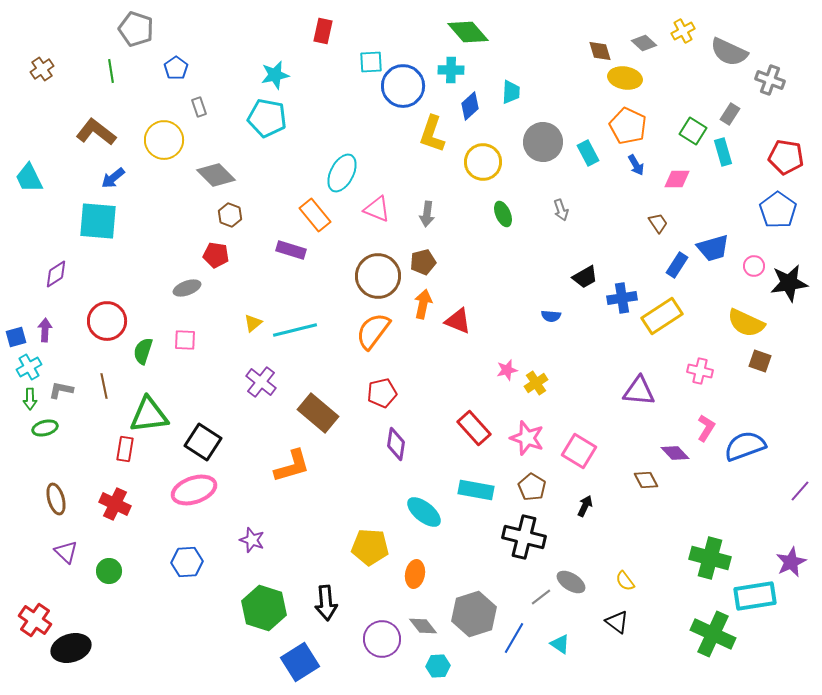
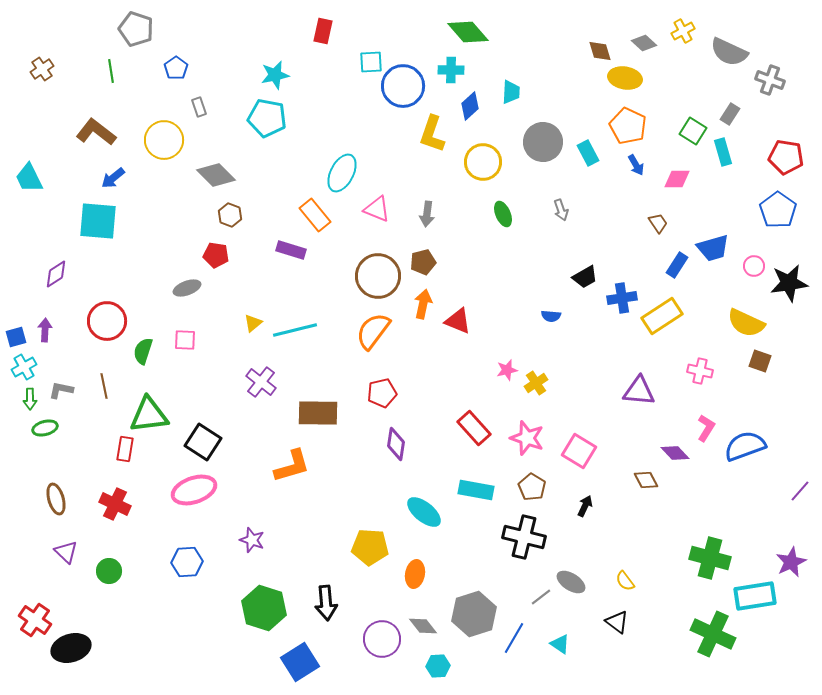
cyan cross at (29, 367): moved 5 px left
brown rectangle at (318, 413): rotated 39 degrees counterclockwise
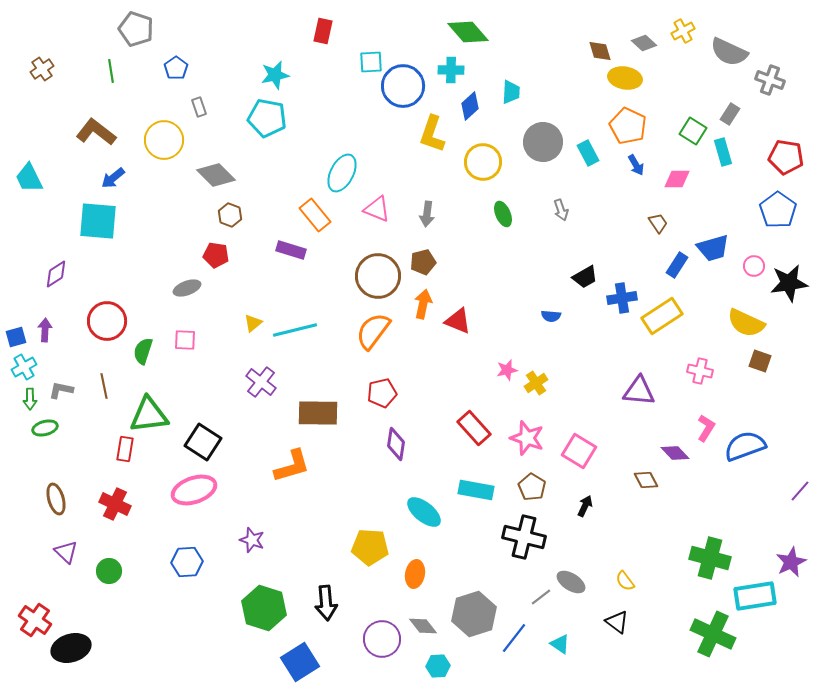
blue line at (514, 638): rotated 8 degrees clockwise
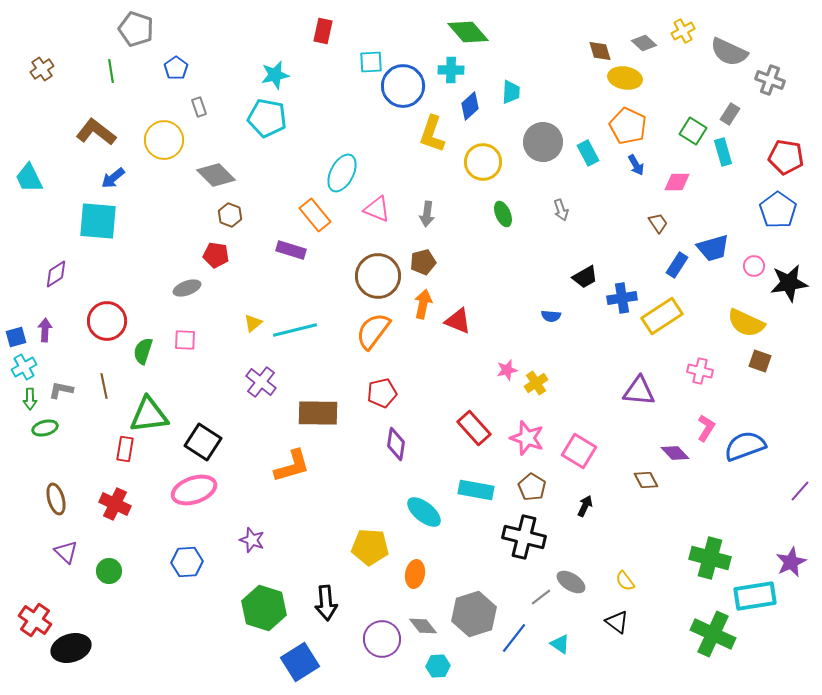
pink diamond at (677, 179): moved 3 px down
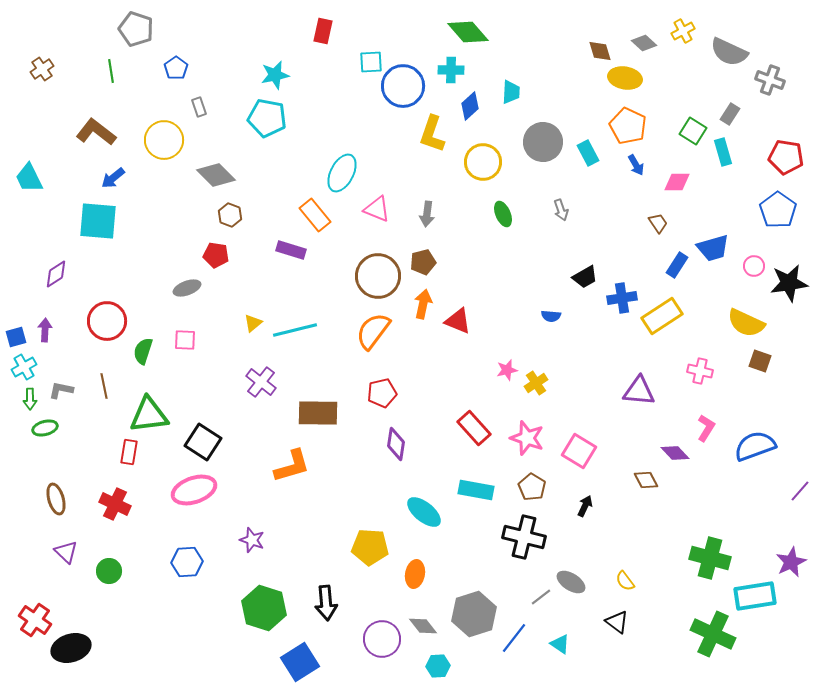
blue semicircle at (745, 446): moved 10 px right
red rectangle at (125, 449): moved 4 px right, 3 px down
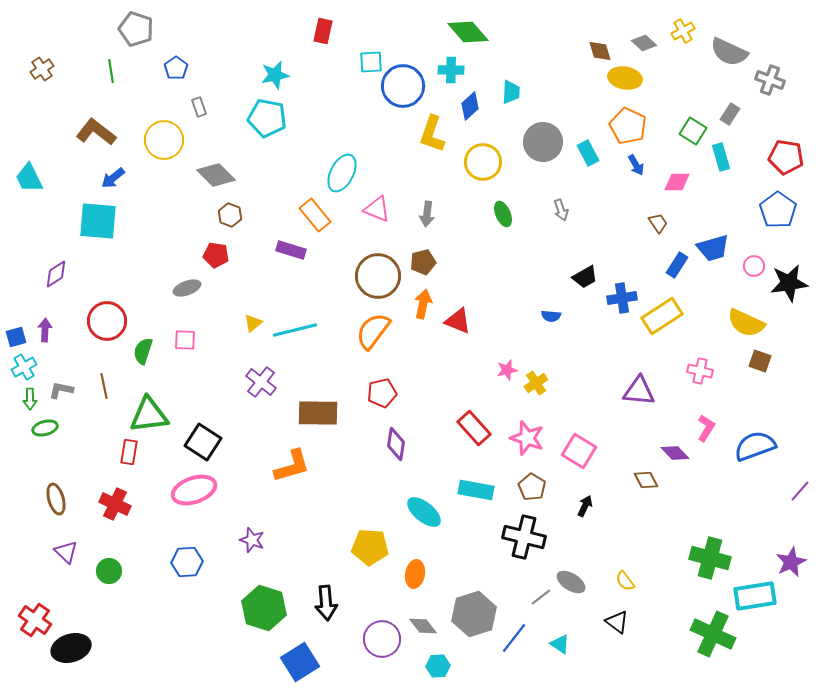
cyan rectangle at (723, 152): moved 2 px left, 5 px down
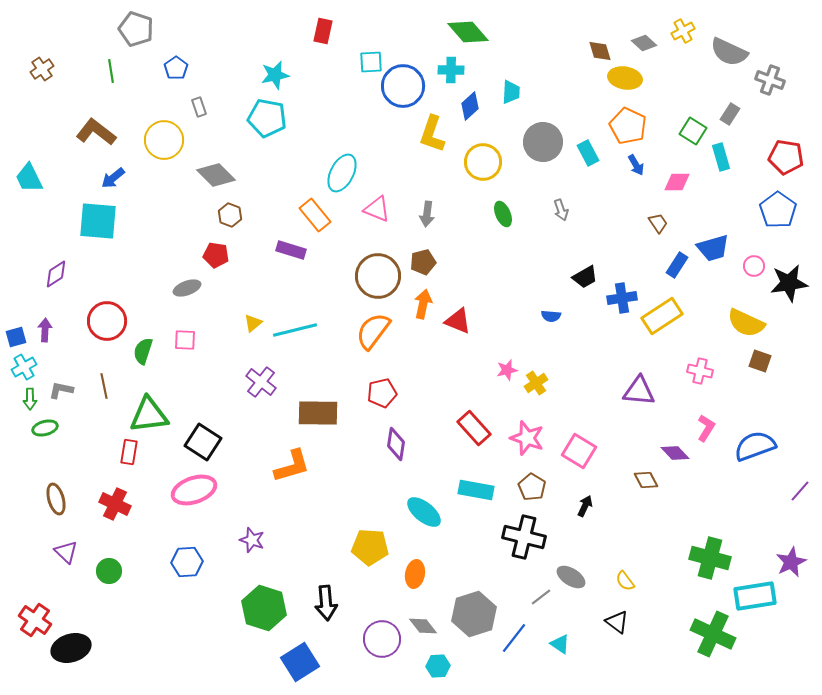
gray ellipse at (571, 582): moved 5 px up
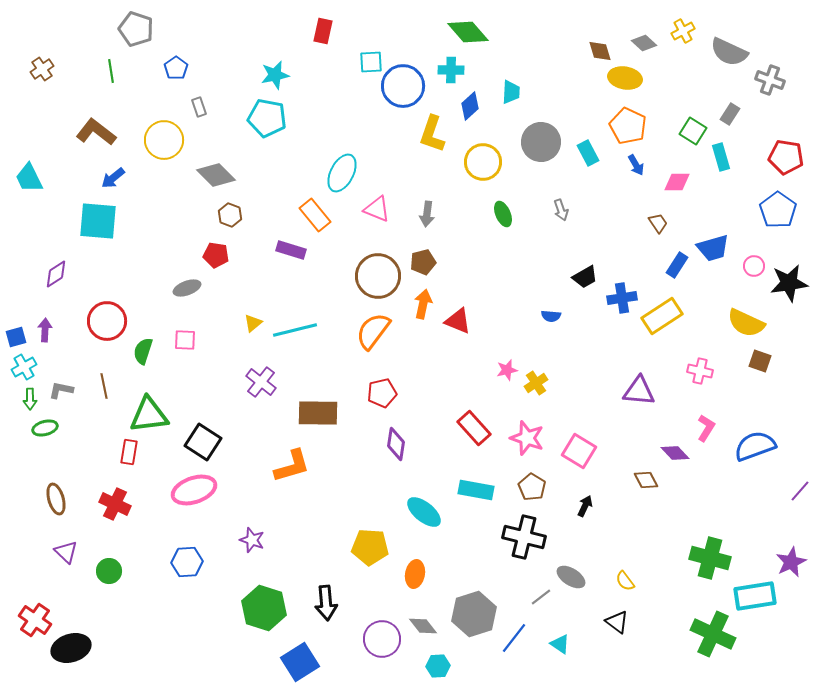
gray circle at (543, 142): moved 2 px left
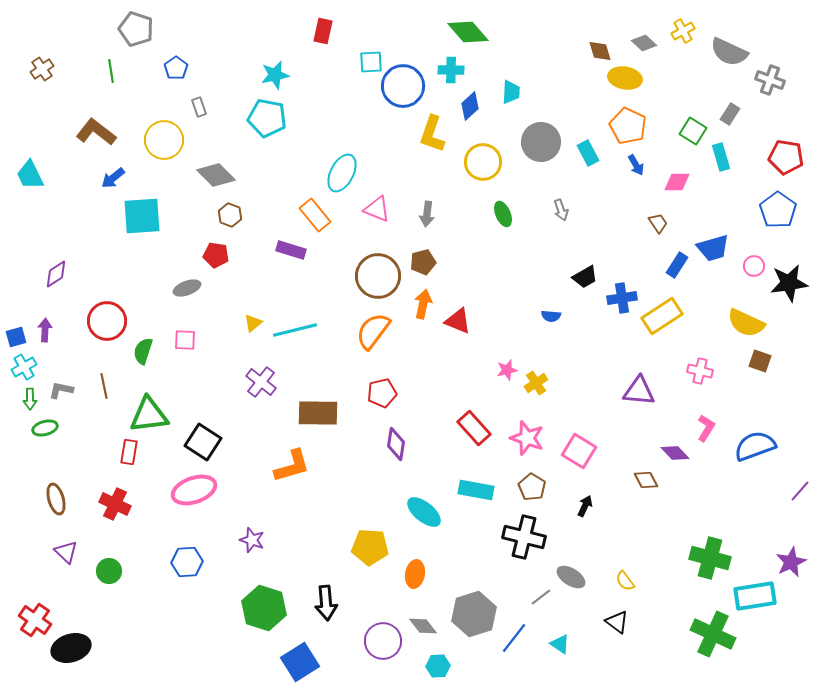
cyan trapezoid at (29, 178): moved 1 px right, 3 px up
cyan square at (98, 221): moved 44 px right, 5 px up; rotated 9 degrees counterclockwise
purple circle at (382, 639): moved 1 px right, 2 px down
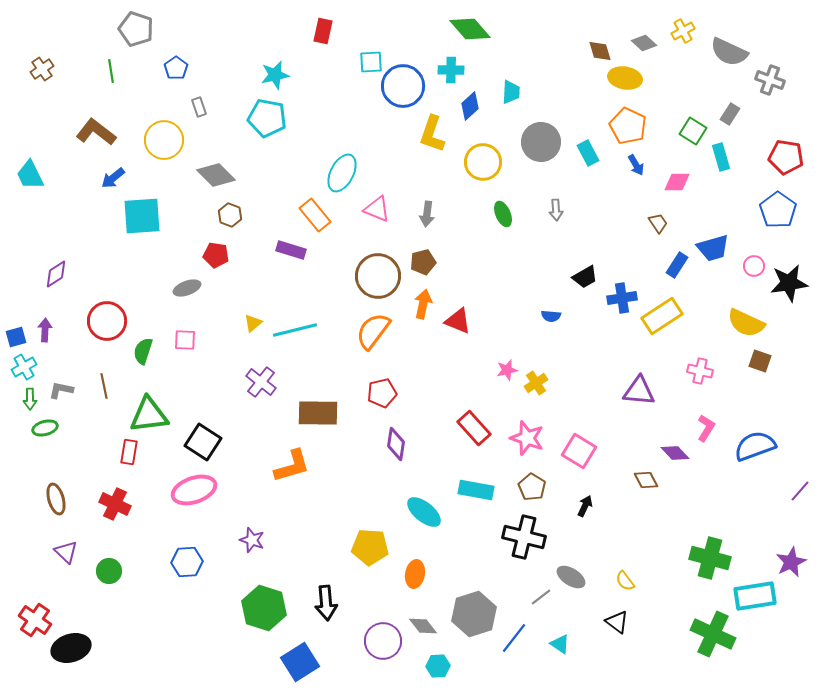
green diamond at (468, 32): moved 2 px right, 3 px up
gray arrow at (561, 210): moved 5 px left; rotated 15 degrees clockwise
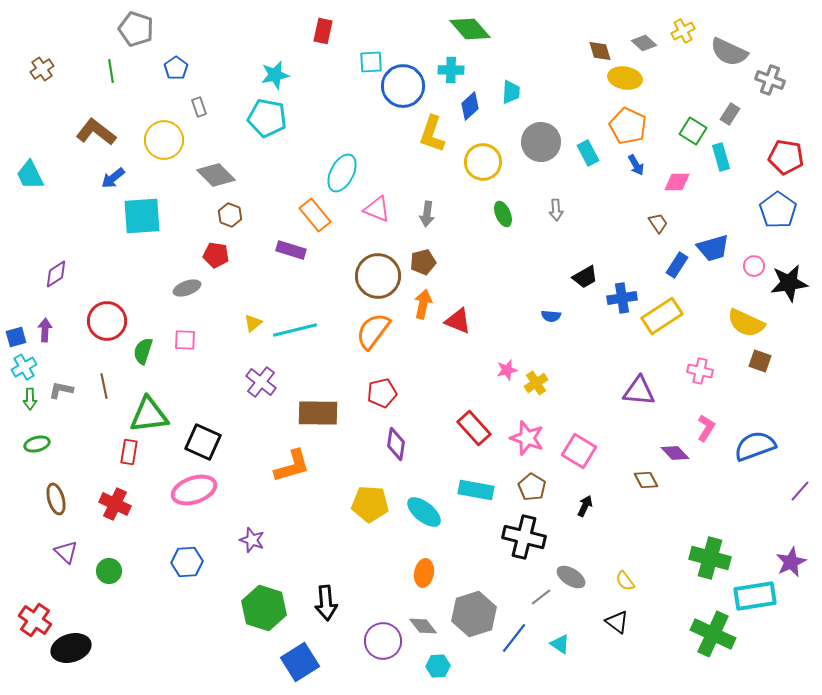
green ellipse at (45, 428): moved 8 px left, 16 px down
black square at (203, 442): rotated 9 degrees counterclockwise
yellow pentagon at (370, 547): moved 43 px up
orange ellipse at (415, 574): moved 9 px right, 1 px up
